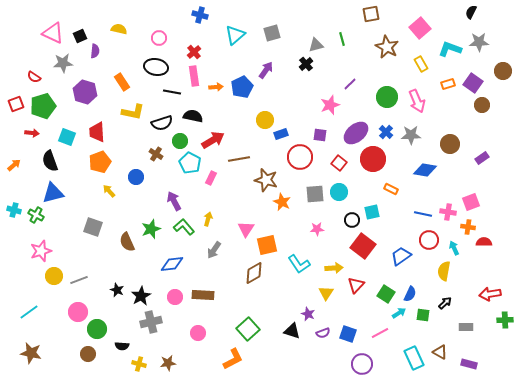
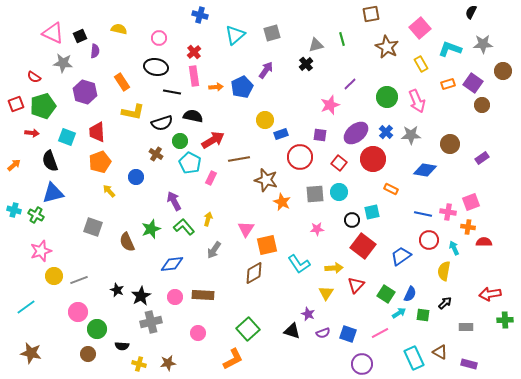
gray star at (479, 42): moved 4 px right, 2 px down
gray star at (63, 63): rotated 12 degrees clockwise
cyan line at (29, 312): moved 3 px left, 5 px up
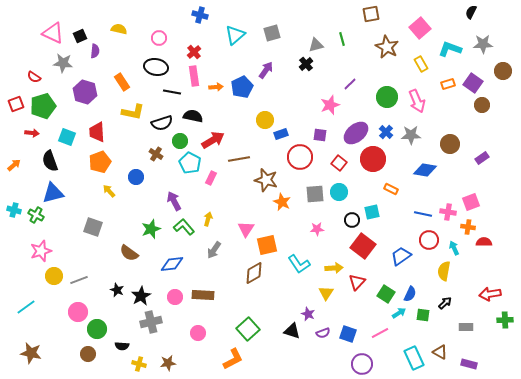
brown semicircle at (127, 242): moved 2 px right, 11 px down; rotated 30 degrees counterclockwise
red triangle at (356, 285): moved 1 px right, 3 px up
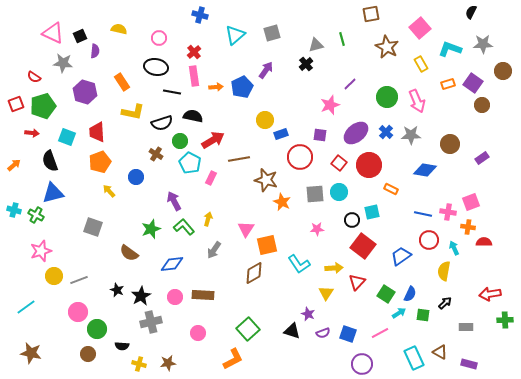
red circle at (373, 159): moved 4 px left, 6 px down
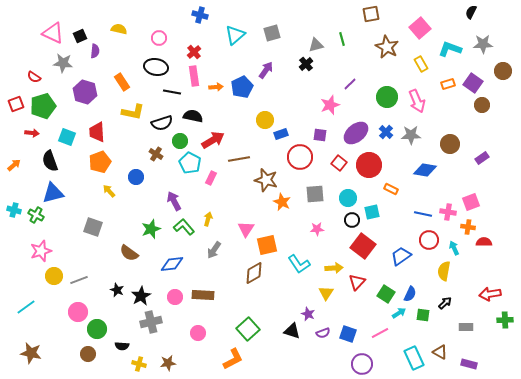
cyan circle at (339, 192): moved 9 px right, 6 px down
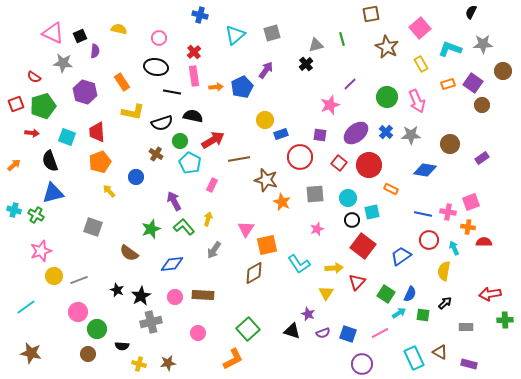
pink rectangle at (211, 178): moved 1 px right, 7 px down
pink star at (317, 229): rotated 16 degrees counterclockwise
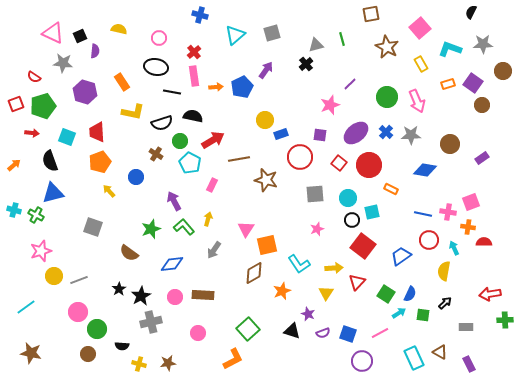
orange star at (282, 202): moved 89 px down; rotated 24 degrees clockwise
black star at (117, 290): moved 2 px right, 1 px up; rotated 16 degrees clockwise
purple circle at (362, 364): moved 3 px up
purple rectangle at (469, 364): rotated 49 degrees clockwise
